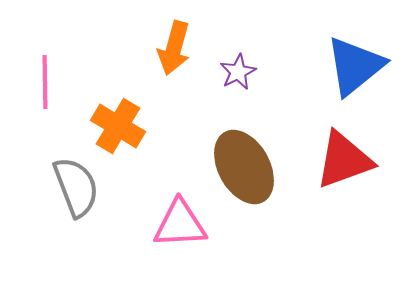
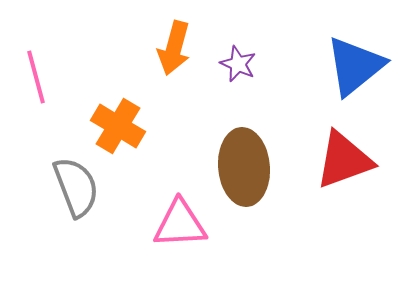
purple star: moved 8 px up; rotated 21 degrees counterclockwise
pink line: moved 9 px left, 5 px up; rotated 14 degrees counterclockwise
brown ellipse: rotated 24 degrees clockwise
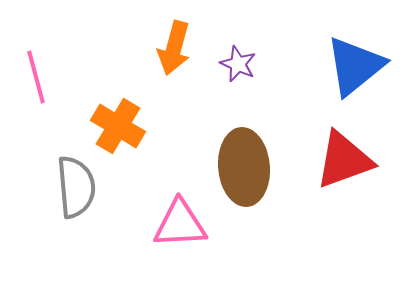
gray semicircle: rotated 16 degrees clockwise
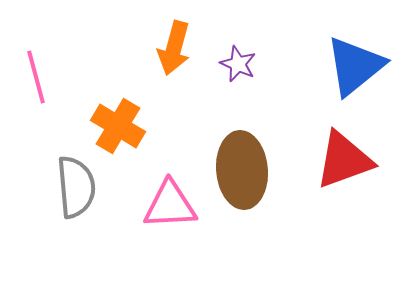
brown ellipse: moved 2 px left, 3 px down
pink triangle: moved 10 px left, 19 px up
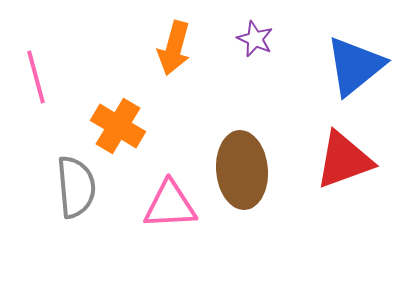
purple star: moved 17 px right, 25 px up
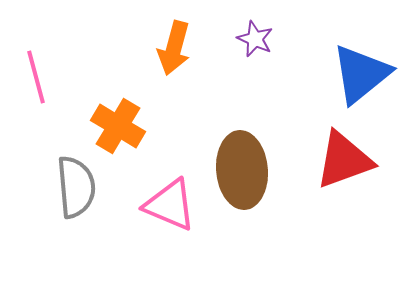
blue triangle: moved 6 px right, 8 px down
pink triangle: rotated 26 degrees clockwise
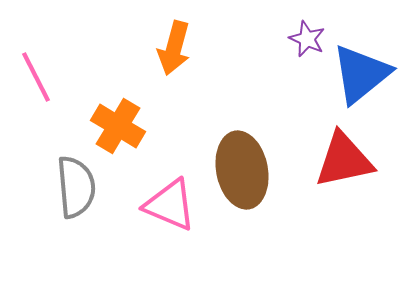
purple star: moved 52 px right
pink line: rotated 12 degrees counterclockwise
red triangle: rotated 8 degrees clockwise
brown ellipse: rotated 6 degrees counterclockwise
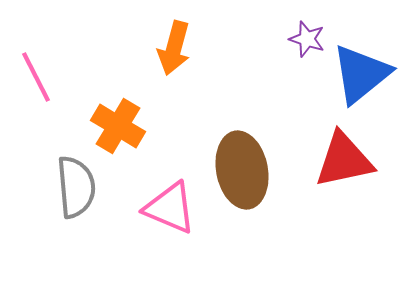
purple star: rotated 6 degrees counterclockwise
pink triangle: moved 3 px down
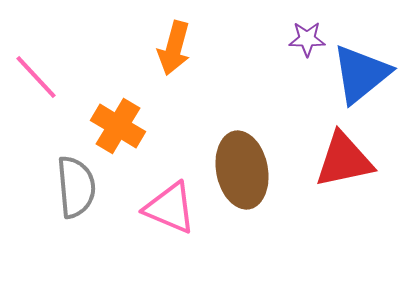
purple star: rotated 18 degrees counterclockwise
pink line: rotated 16 degrees counterclockwise
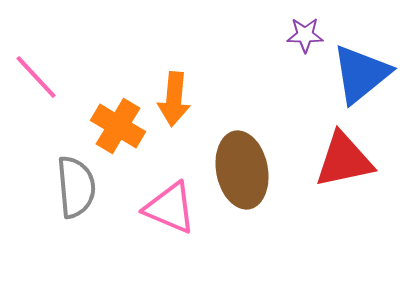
purple star: moved 2 px left, 4 px up
orange arrow: moved 51 px down; rotated 10 degrees counterclockwise
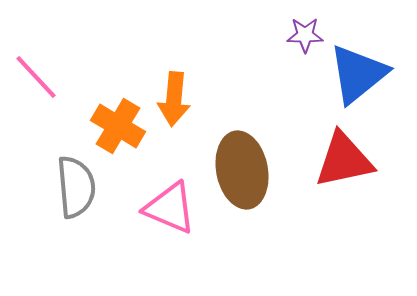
blue triangle: moved 3 px left
